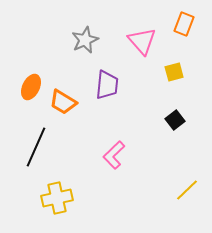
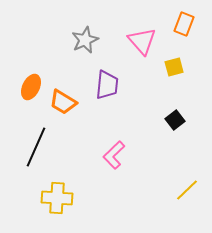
yellow square: moved 5 px up
yellow cross: rotated 16 degrees clockwise
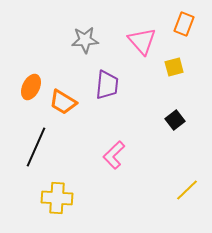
gray star: rotated 20 degrees clockwise
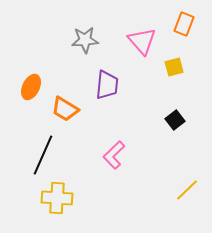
orange trapezoid: moved 2 px right, 7 px down
black line: moved 7 px right, 8 px down
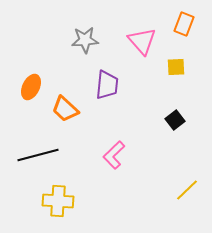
yellow square: moved 2 px right; rotated 12 degrees clockwise
orange trapezoid: rotated 12 degrees clockwise
black line: moved 5 px left; rotated 51 degrees clockwise
yellow cross: moved 1 px right, 3 px down
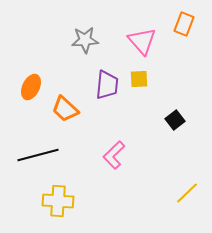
yellow square: moved 37 px left, 12 px down
yellow line: moved 3 px down
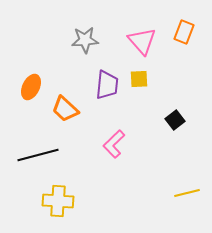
orange rectangle: moved 8 px down
pink L-shape: moved 11 px up
yellow line: rotated 30 degrees clockwise
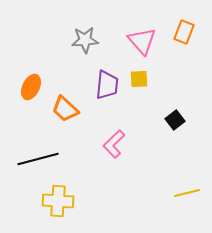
black line: moved 4 px down
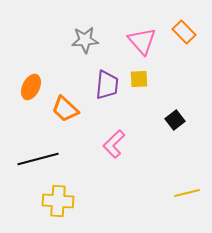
orange rectangle: rotated 65 degrees counterclockwise
